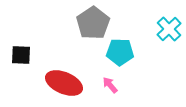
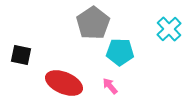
black square: rotated 10 degrees clockwise
pink arrow: moved 1 px down
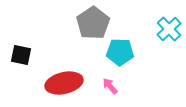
red ellipse: rotated 36 degrees counterclockwise
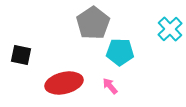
cyan cross: moved 1 px right
